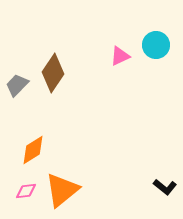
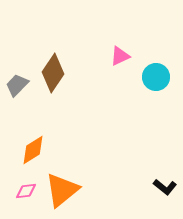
cyan circle: moved 32 px down
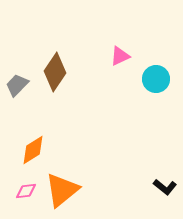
brown diamond: moved 2 px right, 1 px up
cyan circle: moved 2 px down
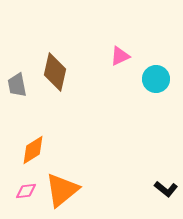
brown diamond: rotated 21 degrees counterclockwise
gray trapezoid: rotated 55 degrees counterclockwise
black L-shape: moved 1 px right, 2 px down
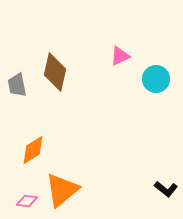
pink diamond: moved 1 px right, 10 px down; rotated 15 degrees clockwise
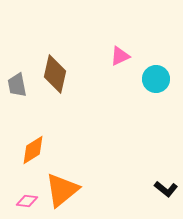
brown diamond: moved 2 px down
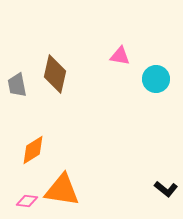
pink triangle: rotated 35 degrees clockwise
orange triangle: rotated 48 degrees clockwise
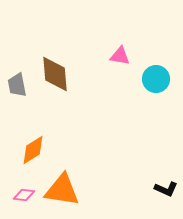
brown diamond: rotated 18 degrees counterclockwise
black L-shape: rotated 15 degrees counterclockwise
pink diamond: moved 3 px left, 6 px up
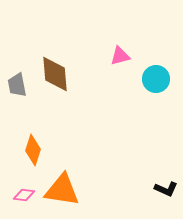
pink triangle: rotated 25 degrees counterclockwise
orange diamond: rotated 40 degrees counterclockwise
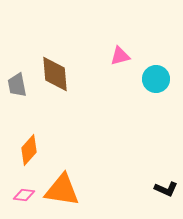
orange diamond: moved 4 px left; rotated 24 degrees clockwise
